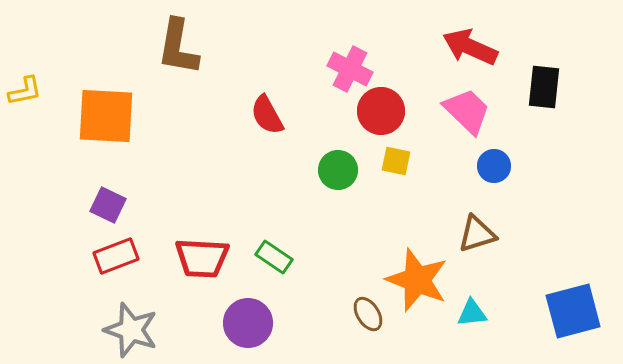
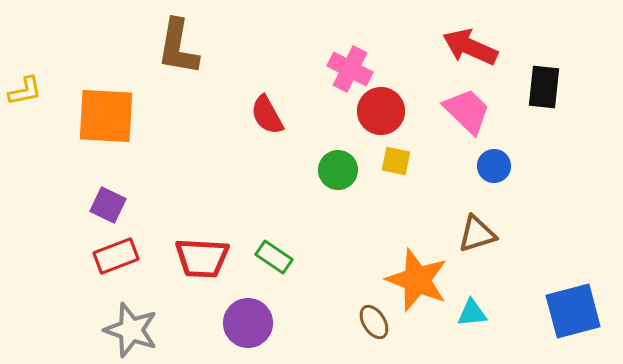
brown ellipse: moved 6 px right, 8 px down
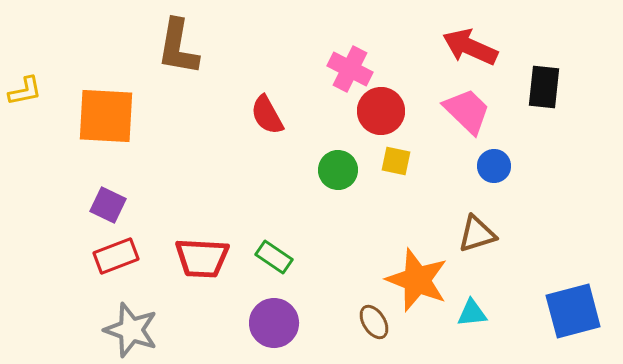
purple circle: moved 26 px right
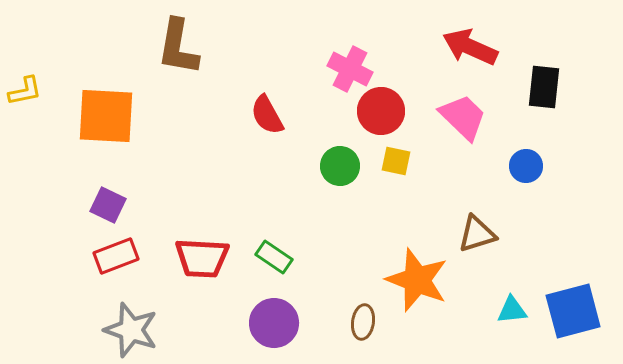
pink trapezoid: moved 4 px left, 6 px down
blue circle: moved 32 px right
green circle: moved 2 px right, 4 px up
cyan triangle: moved 40 px right, 3 px up
brown ellipse: moved 11 px left; rotated 40 degrees clockwise
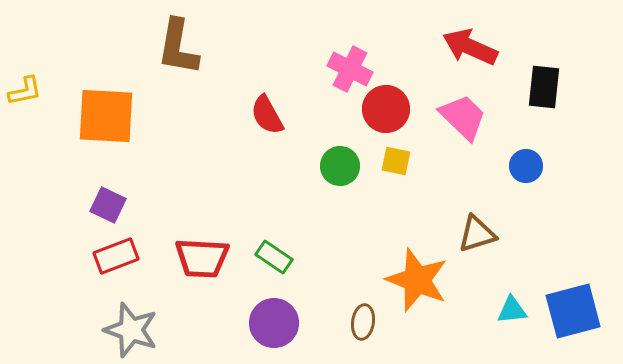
red circle: moved 5 px right, 2 px up
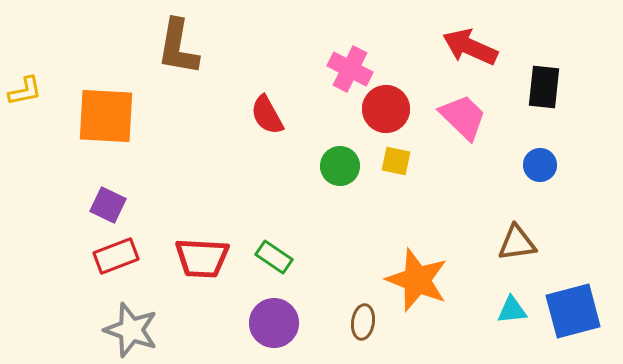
blue circle: moved 14 px right, 1 px up
brown triangle: moved 40 px right, 9 px down; rotated 9 degrees clockwise
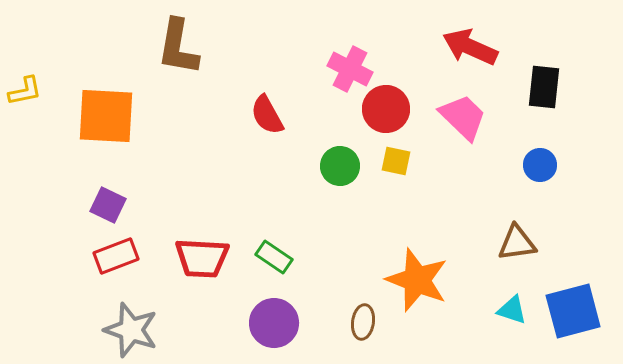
cyan triangle: rotated 24 degrees clockwise
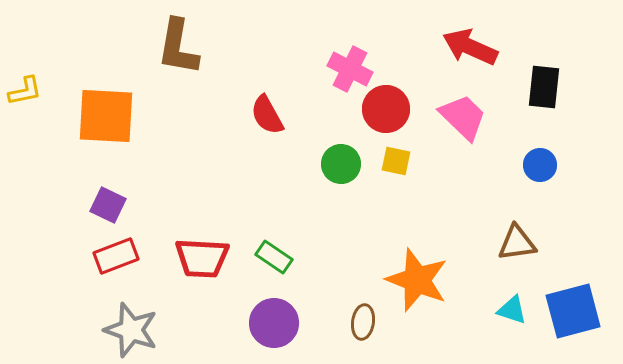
green circle: moved 1 px right, 2 px up
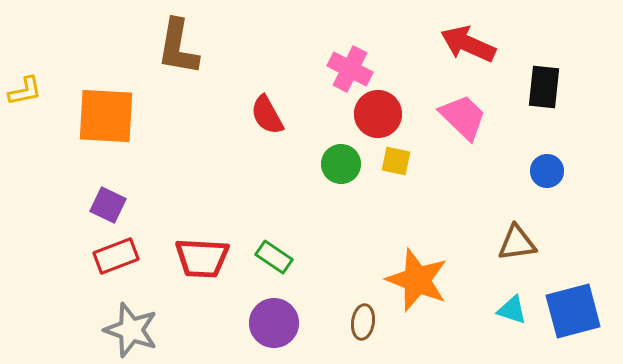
red arrow: moved 2 px left, 3 px up
red circle: moved 8 px left, 5 px down
blue circle: moved 7 px right, 6 px down
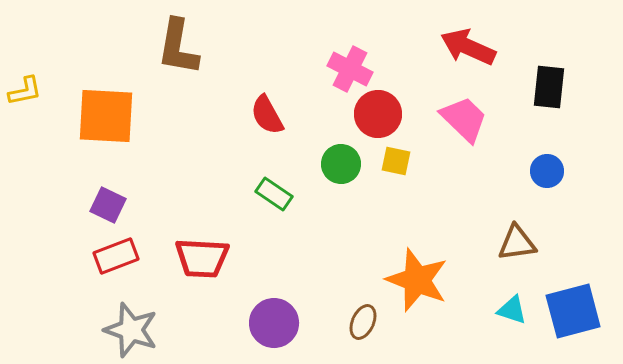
red arrow: moved 3 px down
black rectangle: moved 5 px right
pink trapezoid: moved 1 px right, 2 px down
green rectangle: moved 63 px up
brown ellipse: rotated 16 degrees clockwise
